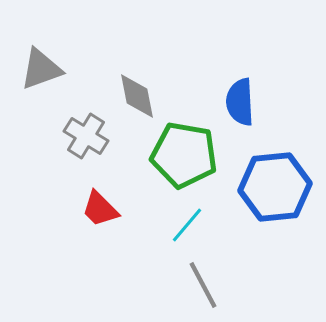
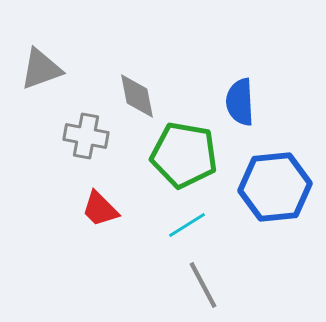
gray cross: rotated 21 degrees counterclockwise
cyan line: rotated 18 degrees clockwise
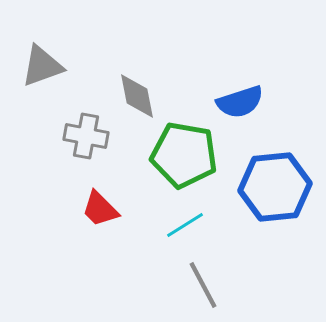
gray triangle: moved 1 px right, 3 px up
blue semicircle: rotated 105 degrees counterclockwise
cyan line: moved 2 px left
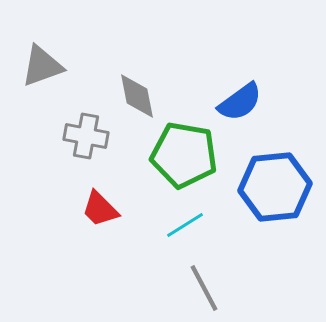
blue semicircle: rotated 18 degrees counterclockwise
gray line: moved 1 px right, 3 px down
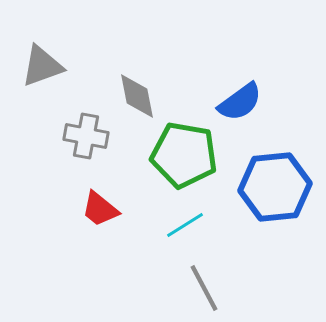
red trapezoid: rotated 6 degrees counterclockwise
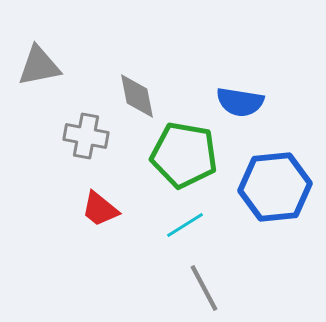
gray triangle: moved 3 px left; rotated 9 degrees clockwise
blue semicircle: rotated 45 degrees clockwise
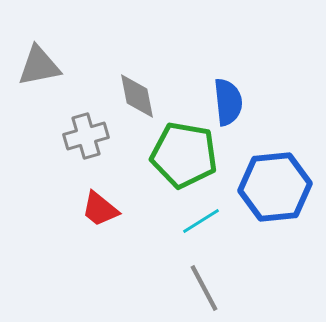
blue semicircle: moved 12 px left; rotated 105 degrees counterclockwise
gray cross: rotated 27 degrees counterclockwise
cyan line: moved 16 px right, 4 px up
